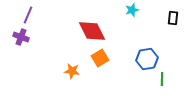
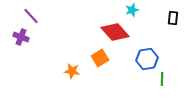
purple line: moved 3 px right, 1 px down; rotated 66 degrees counterclockwise
red diamond: moved 23 px right, 1 px down; rotated 16 degrees counterclockwise
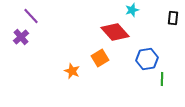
purple cross: rotated 28 degrees clockwise
orange star: rotated 14 degrees clockwise
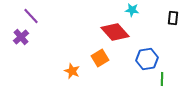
cyan star: rotated 24 degrees clockwise
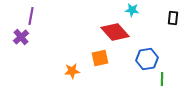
purple line: rotated 54 degrees clockwise
orange square: rotated 18 degrees clockwise
orange star: rotated 28 degrees counterclockwise
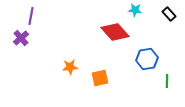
cyan star: moved 3 px right
black rectangle: moved 4 px left, 4 px up; rotated 48 degrees counterclockwise
purple cross: moved 1 px down
orange square: moved 20 px down
orange star: moved 2 px left, 4 px up
green line: moved 5 px right, 2 px down
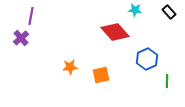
black rectangle: moved 2 px up
blue hexagon: rotated 15 degrees counterclockwise
orange square: moved 1 px right, 3 px up
